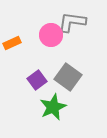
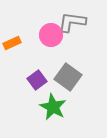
green star: rotated 20 degrees counterclockwise
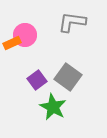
pink circle: moved 26 px left
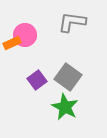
green star: moved 12 px right
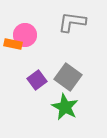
orange rectangle: moved 1 px right, 1 px down; rotated 36 degrees clockwise
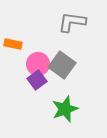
pink circle: moved 13 px right, 29 px down
gray square: moved 6 px left, 12 px up
green star: moved 2 px down; rotated 24 degrees clockwise
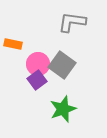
green star: moved 2 px left
